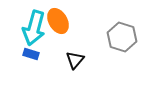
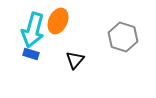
orange ellipse: rotated 55 degrees clockwise
cyan arrow: moved 1 px left, 2 px down
gray hexagon: moved 1 px right
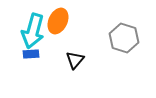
cyan arrow: moved 1 px down
gray hexagon: moved 1 px right, 1 px down
blue rectangle: rotated 21 degrees counterclockwise
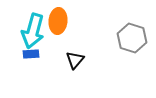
orange ellipse: rotated 20 degrees counterclockwise
gray hexagon: moved 8 px right
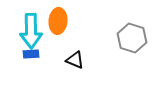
cyan arrow: moved 2 px left; rotated 16 degrees counterclockwise
black triangle: rotated 48 degrees counterclockwise
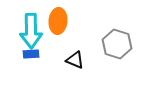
gray hexagon: moved 15 px left, 6 px down
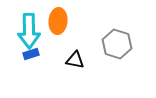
cyan arrow: moved 2 px left
blue rectangle: rotated 14 degrees counterclockwise
black triangle: rotated 12 degrees counterclockwise
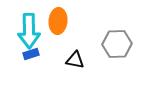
gray hexagon: rotated 20 degrees counterclockwise
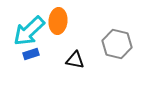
cyan arrow: rotated 48 degrees clockwise
gray hexagon: rotated 16 degrees clockwise
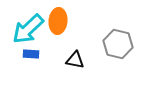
cyan arrow: moved 1 px left, 2 px up
gray hexagon: moved 1 px right
blue rectangle: rotated 21 degrees clockwise
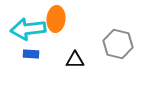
orange ellipse: moved 2 px left, 2 px up
cyan arrow: rotated 36 degrees clockwise
black triangle: rotated 12 degrees counterclockwise
